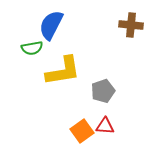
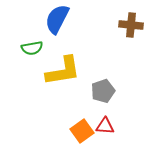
blue semicircle: moved 6 px right, 6 px up
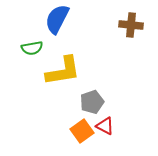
gray pentagon: moved 11 px left, 11 px down
red triangle: rotated 24 degrees clockwise
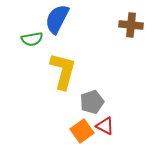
green semicircle: moved 9 px up
yellow L-shape: rotated 66 degrees counterclockwise
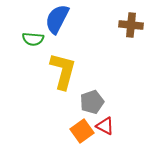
green semicircle: moved 1 px right; rotated 15 degrees clockwise
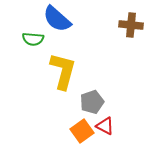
blue semicircle: rotated 76 degrees counterclockwise
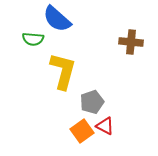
brown cross: moved 17 px down
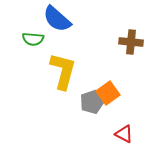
red triangle: moved 19 px right, 8 px down
orange square: moved 26 px right, 38 px up
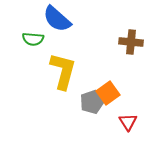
red triangle: moved 4 px right, 12 px up; rotated 30 degrees clockwise
